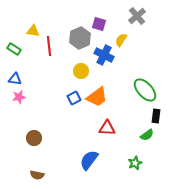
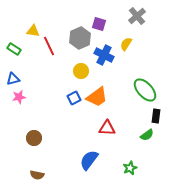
yellow semicircle: moved 5 px right, 4 px down
red line: rotated 18 degrees counterclockwise
blue triangle: moved 2 px left; rotated 24 degrees counterclockwise
green star: moved 5 px left, 5 px down
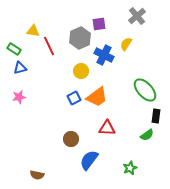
purple square: rotated 24 degrees counterclockwise
blue triangle: moved 7 px right, 11 px up
brown circle: moved 37 px right, 1 px down
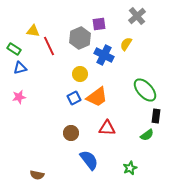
yellow circle: moved 1 px left, 3 px down
brown circle: moved 6 px up
blue semicircle: rotated 105 degrees clockwise
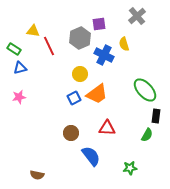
yellow semicircle: moved 2 px left; rotated 48 degrees counterclockwise
orange trapezoid: moved 3 px up
green semicircle: rotated 24 degrees counterclockwise
blue semicircle: moved 2 px right, 4 px up
green star: rotated 16 degrees clockwise
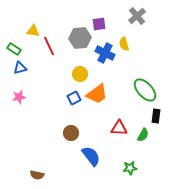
gray hexagon: rotated 20 degrees clockwise
blue cross: moved 1 px right, 2 px up
red triangle: moved 12 px right
green semicircle: moved 4 px left
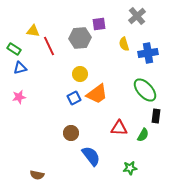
blue cross: moved 43 px right; rotated 36 degrees counterclockwise
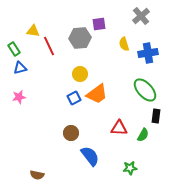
gray cross: moved 4 px right
green rectangle: rotated 24 degrees clockwise
blue semicircle: moved 1 px left
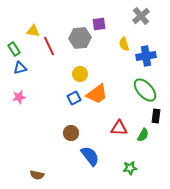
blue cross: moved 2 px left, 3 px down
